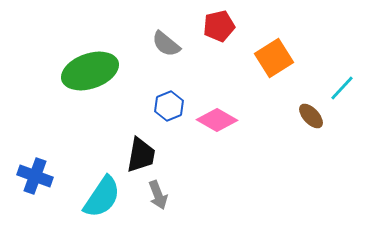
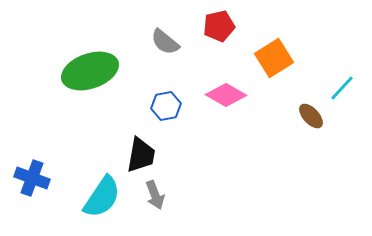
gray semicircle: moved 1 px left, 2 px up
blue hexagon: moved 3 px left; rotated 12 degrees clockwise
pink diamond: moved 9 px right, 25 px up
blue cross: moved 3 px left, 2 px down
gray arrow: moved 3 px left
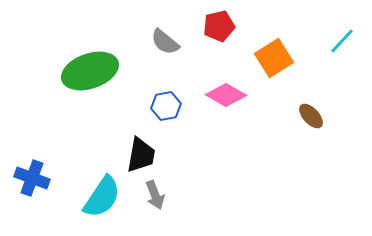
cyan line: moved 47 px up
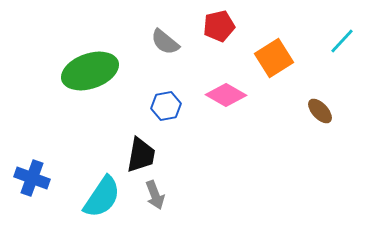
brown ellipse: moved 9 px right, 5 px up
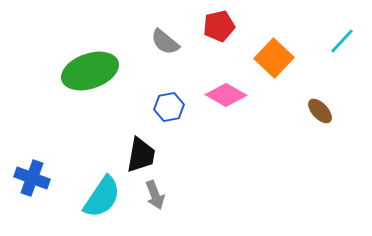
orange square: rotated 15 degrees counterclockwise
blue hexagon: moved 3 px right, 1 px down
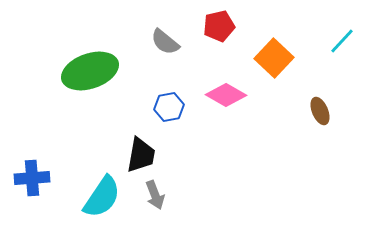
brown ellipse: rotated 20 degrees clockwise
blue cross: rotated 24 degrees counterclockwise
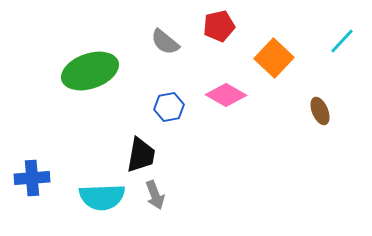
cyan semicircle: rotated 54 degrees clockwise
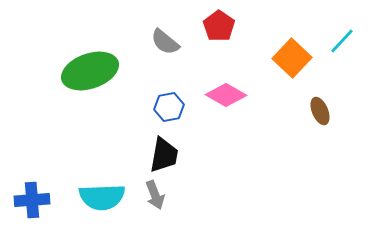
red pentagon: rotated 24 degrees counterclockwise
orange square: moved 18 px right
black trapezoid: moved 23 px right
blue cross: moved 22 px down
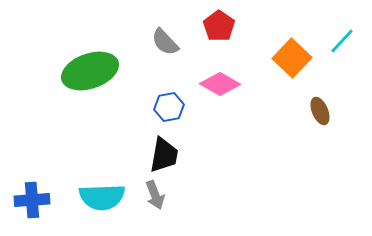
gray semicircle: rotated 8 degrees clockwise
pink diamond: moved 6 px left, 11 px up
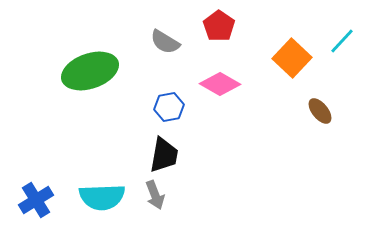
gray semicircle: rotated 16 degrees counterclockwise
brown ellipse: rotated 16 degrees counterclockwise
blue cross: moved 4 px right; rotated 28 degrees counterclockwise
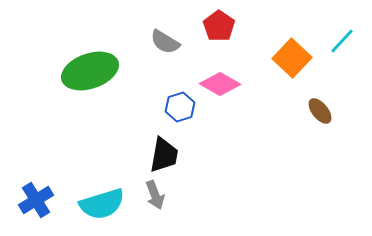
blue hexagon: moved 11 px right; rotated 8 degrees counterclockwise
cyan semicircle: moved 7 px down; rotated 15 degrees counterclockwise
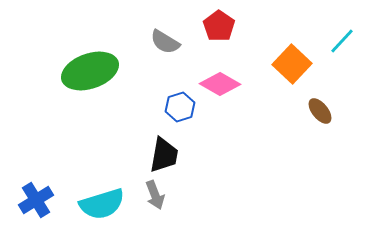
orange square: moved 6 px down
